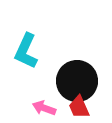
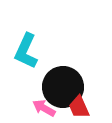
black circle: moved 14 px left, 6 px down
pink arrow: rotated 10 degrees clockwise
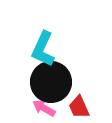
cyan L-shape: moved 17 px right, 2 px up
black circle: moved 12 px left, 5 px up
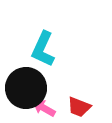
black circle: moved 25 px left, 6 px down
red trapezoid: rotated 45 degrees counterclockwise
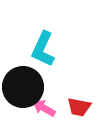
black circle: moved 3 px left, 1 px up
red trapezoid: rotated 10 degrees counterclockwise
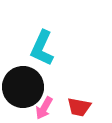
cyan L-shape: moved 1 px left, 1 px up
pink arrow: rotated 90 degrees counterclockwise
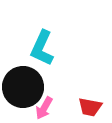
red trapezoid: moved 11 px right
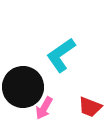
cyan L-shape: moved 19 px right, 7 px down; rotated 30 degrees clockwise
red trapezoid: rotated 10 degrees clockwise
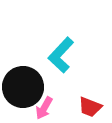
cyan L-shape: rotated 12 degrees counterclockwise
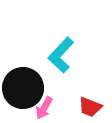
black circle: moved 1 px down
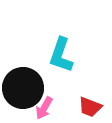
cyan L-shape: rotated 24 degrees counterclockwise
